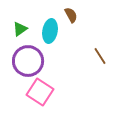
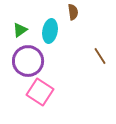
brown semicircle: moved 2 px right, 3 px up; rotated 21 degrees clockwise
green triangle: moved 1 px down
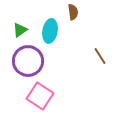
pink square: moved 4 px down
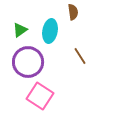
brown line: moved 20 px left
purple circle: moved 1 px down
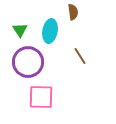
green triangle: rotated 28 degrees counterclockwise
pink square: moved 1 px right, 1 px down; rotated 32 degrees counterclockwise
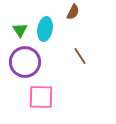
brown semicircle: rotated 35 degrees clockwise
cyan ellipse: moved 5 px left, 2 px up
purple circle: moved 3 px left
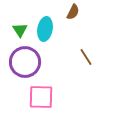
brown line: moved 6 px right, 1 px down
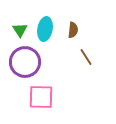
brown semicircle: moved 18 px down; rotated 21 degrees counterclockwise
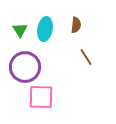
brown semicircle: moved 3 px right, 5 px up
purple circle: moved 5 px down
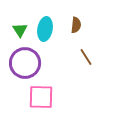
purple circle: moved 4 px up
